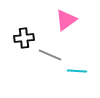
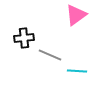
pink triangle: moved 10 px right, 5 px up
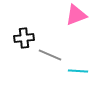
pink triangle: rotated 15 degrees clockwise
cyan line: moved 1 px right
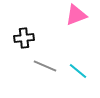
gray line: moved 5 px left, 11 px down
cyan line: rotated 36 degrees clockwise
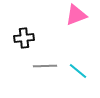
gray line: rotated 25 degrees counterclockwise
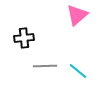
pink triangle: moved 1 px right; rotated 20 degrees counterclockwise
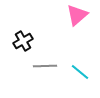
black cross: moved 1 px left, 3 px down; rotated 24 degrees counterclockwise
cyan line: moved 2 px right, 1 px down
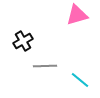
pink triangle: rotated 25 degrees clockwise
cyan line: moved 8 px down
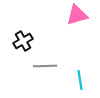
cyan line: rotated 42 degrees clockwise
